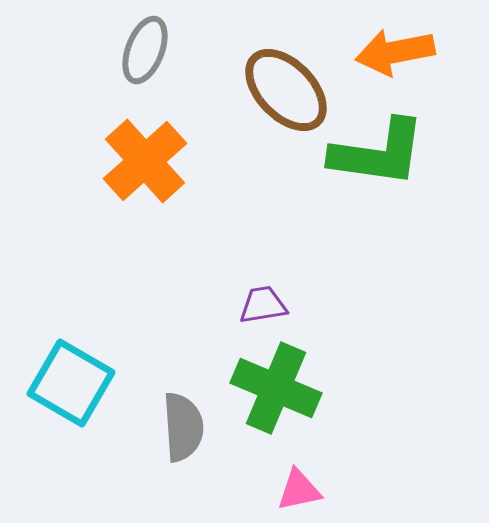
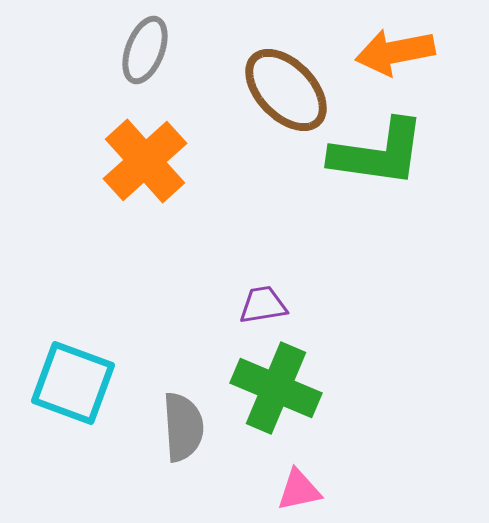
cyan square: moved 2 px right; rotated 10 degrees counterclockwise
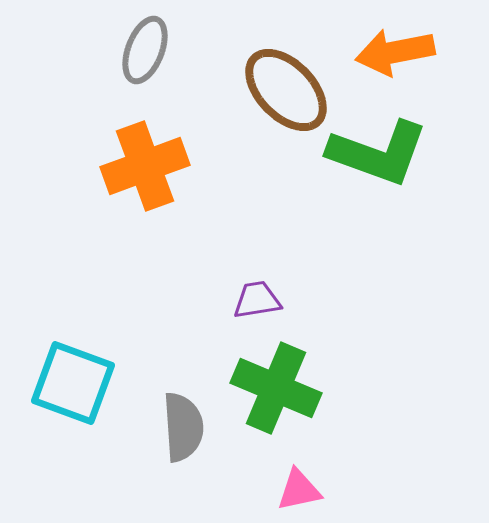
green L-shape: rotated 12 degrees clockwise
orange cross: moved 5 px down; rotated 22 degrees clockwise
purple trapezoid: moved 6 px left, 5 px up
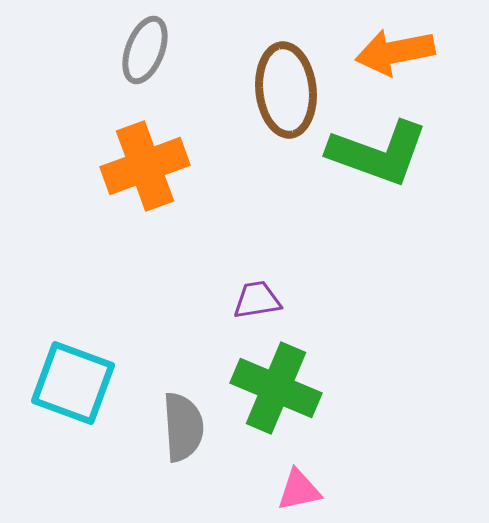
brown ellipse: rotated 38 degrees clockwise
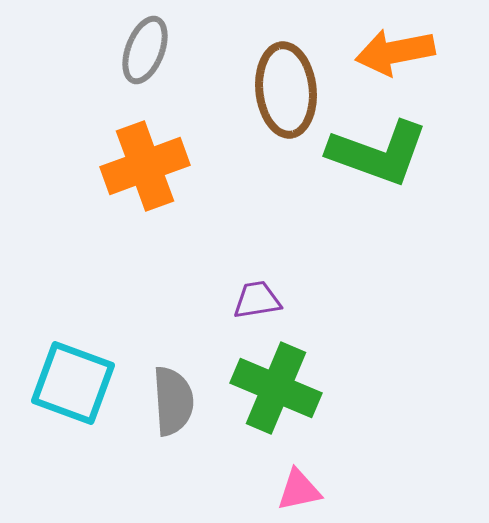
gray semicircle: moved 10 px left, 26 px up
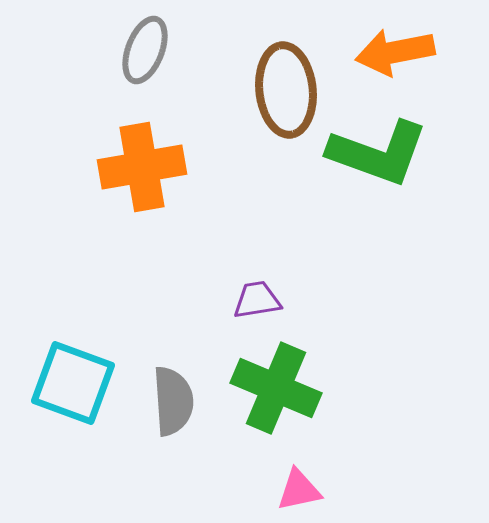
orange cross: moved 3 px left, 1 px down; rotated 10 degrees clockwise
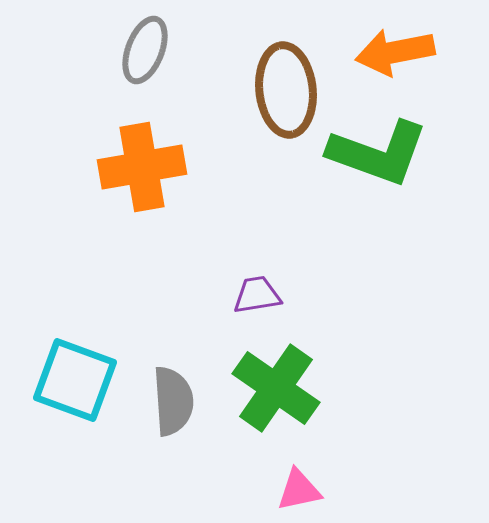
purple trapezoid: moved 5 px up
cyan square: moved 2 px right, 3 px up
green cross: rotated 12 degrees clockwise
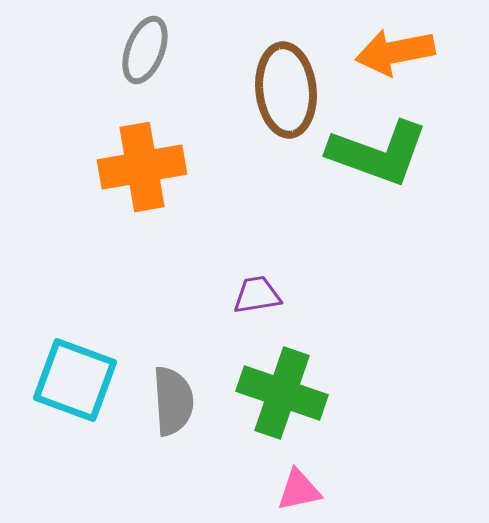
green cross: moved 6 px right, 5 px down; rotated 16 degrees counterclockwise
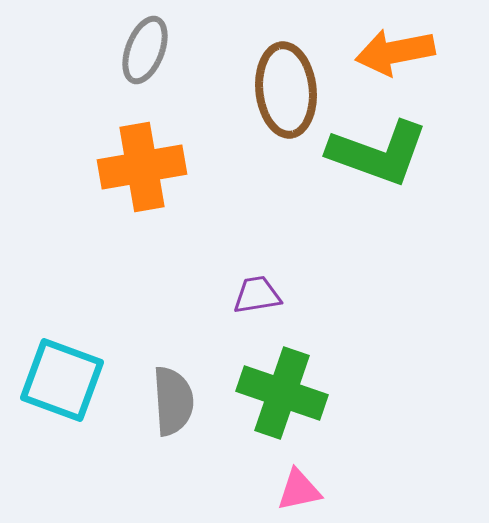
cyan square: moved 13 px left
